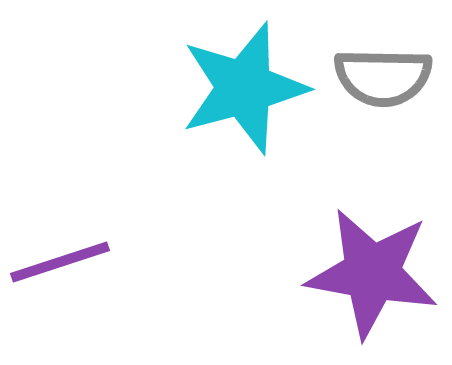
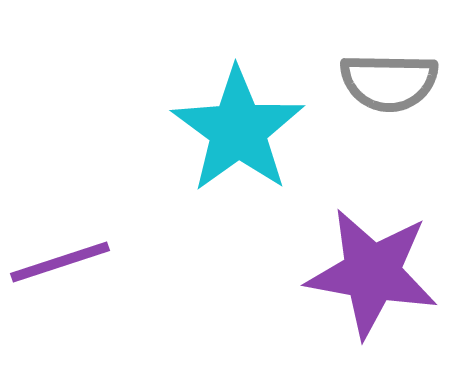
gray semicircle: moved 6 px right, 5 px down
cyan star: moved 6 px left, 42 px down; rotated 21 degrees counterclockwise
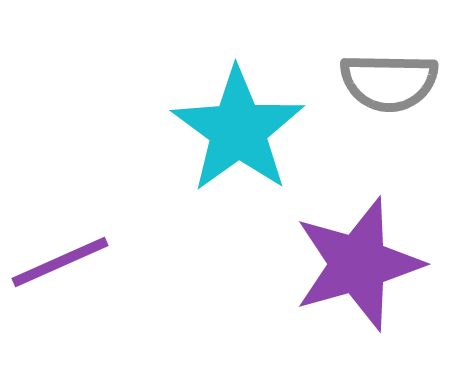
purple line: rotated 6 degrees counterclockwise
purple star: moved 14 px left, 9 px up; rotated 26 degrees counterclockwise
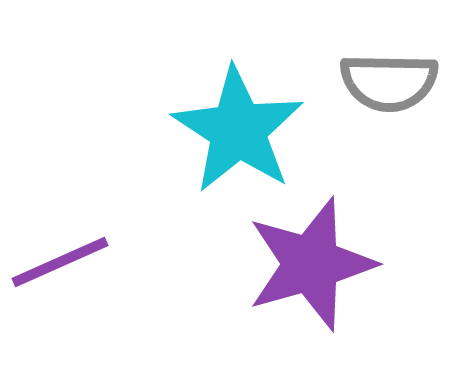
cyan star: rotated 3 degrees counterclockwise
purple star: moved 47 px left
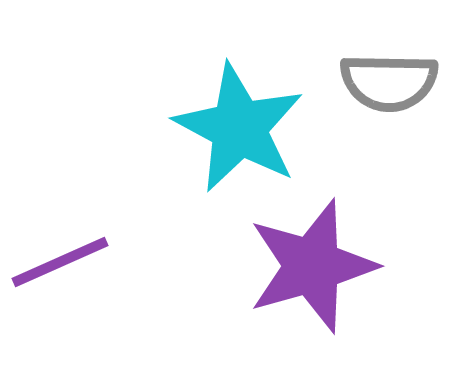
cyan star: moved 1 px right, 2 px up; rotated 5 degrees counterclockwise
purple star: moved 1 px right, 2 px down
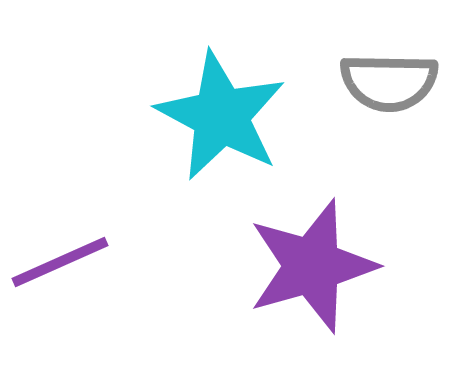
cyan star: moved 18 px left, 12 px up
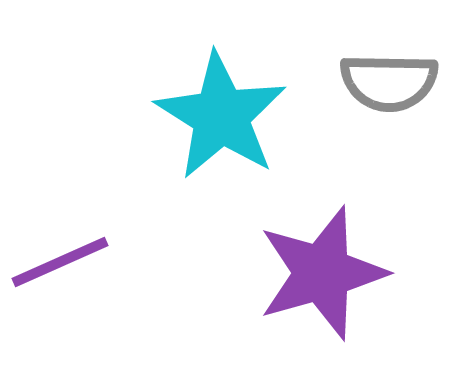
cyan star: rotated 4 degrees clockwise
purple star: moved 10 px right, 7 px down
